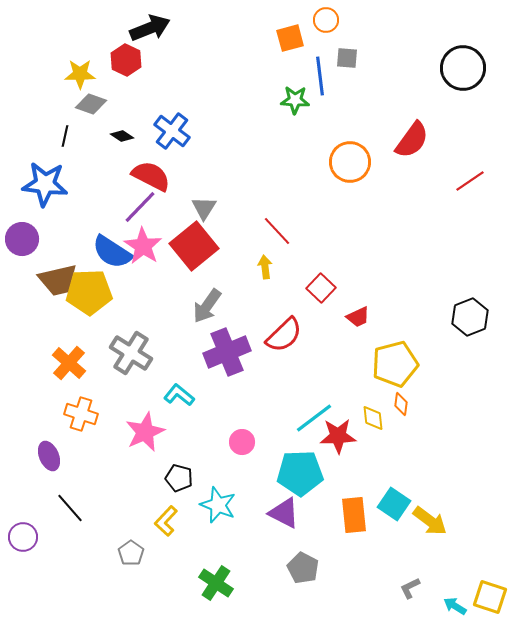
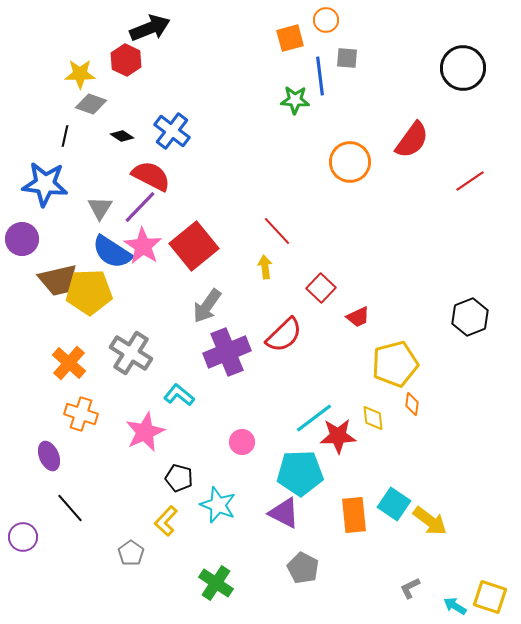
gray triangle at (204, 208): moved 104 px left
orange diamond at (401, 404): moved 11 px right
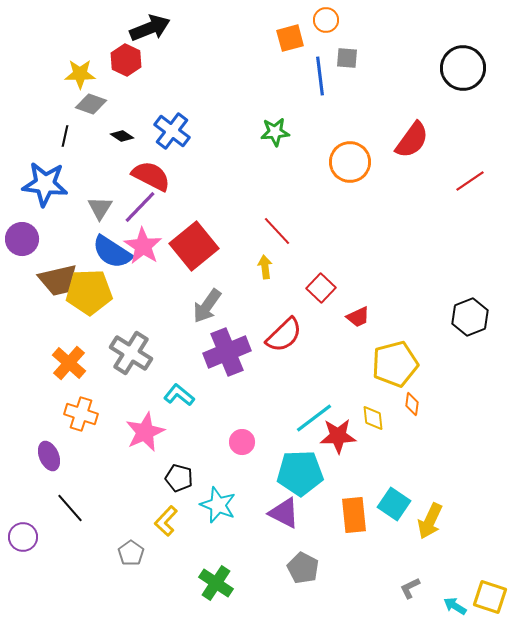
green star at (295, 100): moved 20 px left, 32 px down; rotated 8 degrees counterclockwise
yellow arrow at (430, 521): rotated 78 degrees clockwise
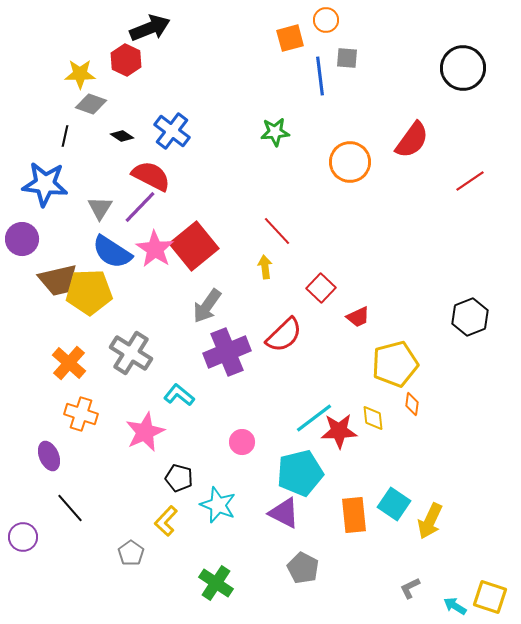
pink star at (143, 246): moved 12 px right, 3 px down
red star at (338, 436): moved 1 px right, 5 px up
cyan pentagon at (300, 473): rotated 12 degrees counterclockwise
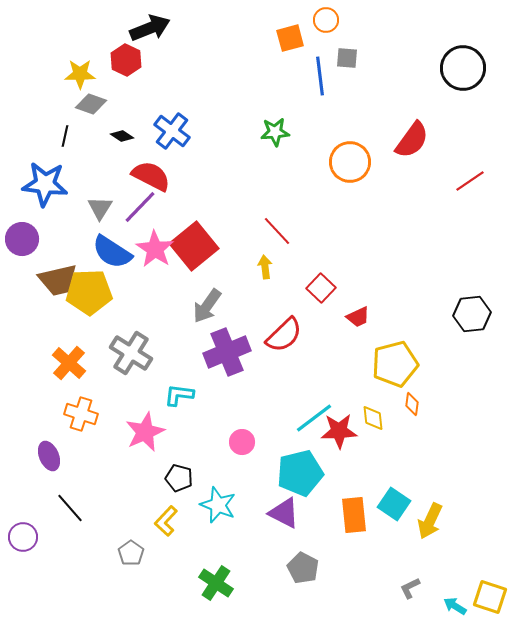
black hexagon at (470, 317): moved 2 px right, 3 px up; rotated 15 degrees clockwise
cyan L-shape at (179, 395): rotated 32 degrees counterclockwise
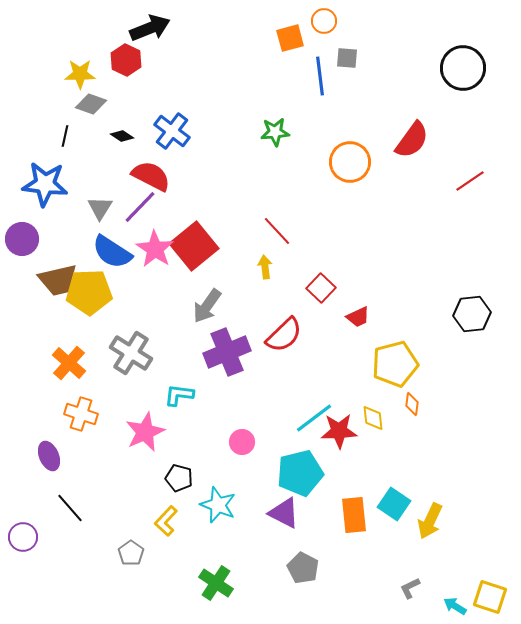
orange circle at (326, 20): moved 2 px left, 1 px down
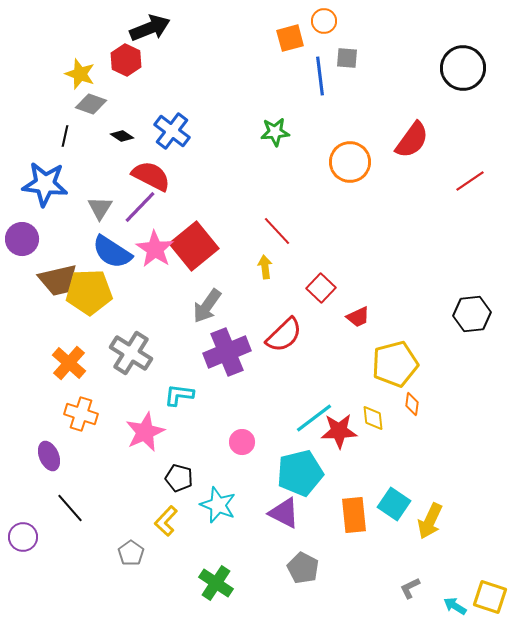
yellow star at (80, 74): rotated 20 degrees clockwise
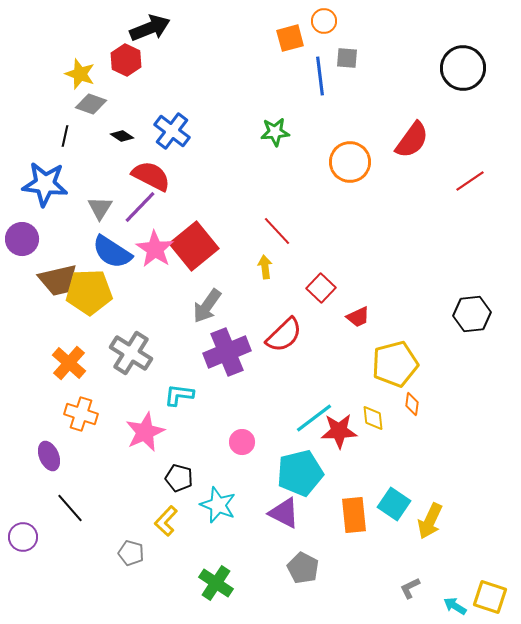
gray pentagon at (131, 553): rotated 20 degrees counterclockwise
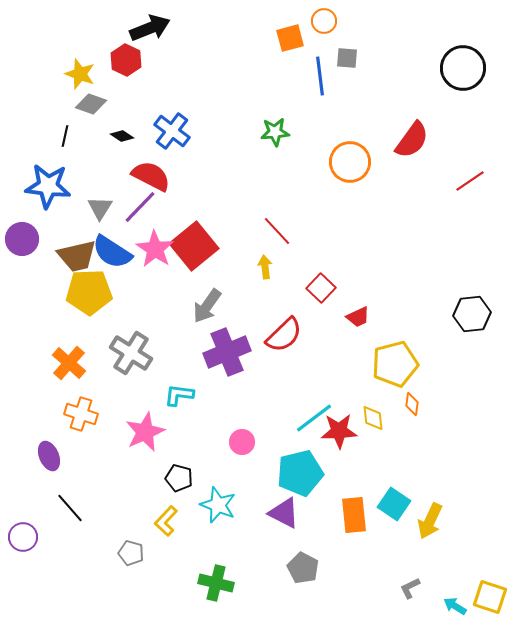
blue star at (45, 184): moved 3 px right, 2 px down
brown trapezoid at (58, 280): moved 19 px right, 24 px up
green cross at (216, 583): rotated 20 degrees counterclockwise
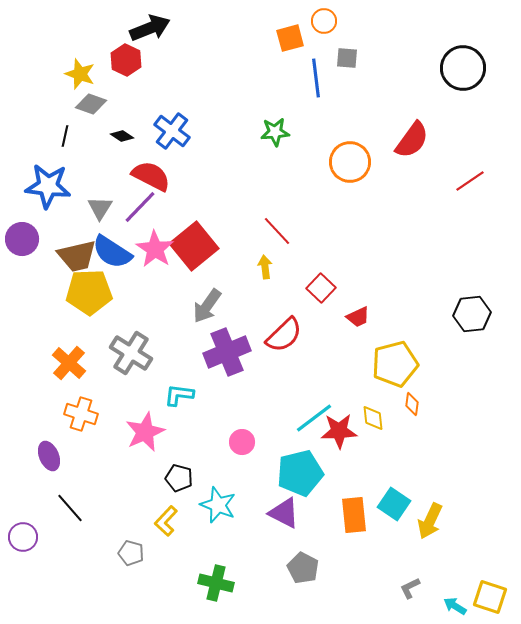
blue line at (320, 76): moved 4 px left, 2 px down
